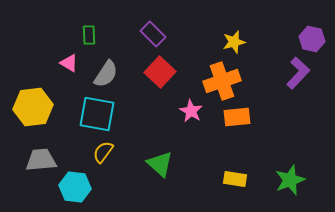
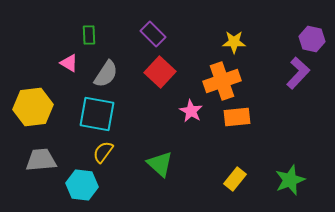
yellow star: rotated 15 degrees clockwise
yellow rectangle: rotated 60 degrees counterclockwise
cyan hexagon: moved 7 px right, 2 px up
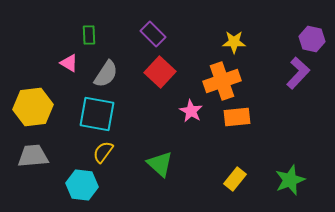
gray trapezoid: moved 8 px left, 4 px up
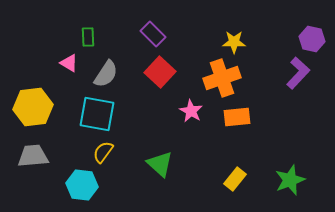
green rectangle: moved 1 px left, 2 px down
orange cross: moved 3 px up
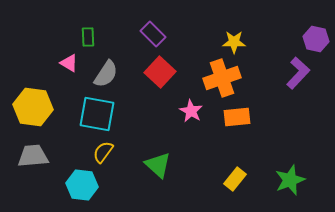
purple hexagon: moved 4 px right
yellow hexagon: rotated 15 degrees clockwise
green triangle: moved 2 px left, 1 px down
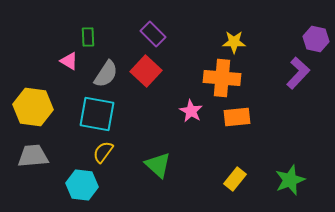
pink triangle: moved 2 px up
red square: moved 14 px left, 1 px up
orange cross: rotated 24 degrees clockwise
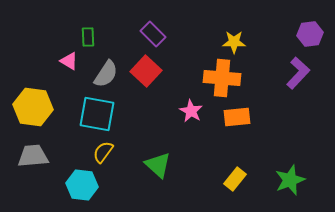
purple hexagon: moved 6 px left, 5 px up; rotated 20 degrees counterclockwise
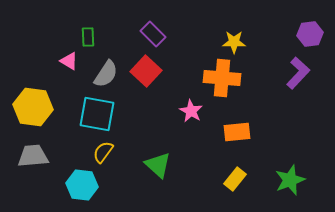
orange rectangle: moved 15 px down
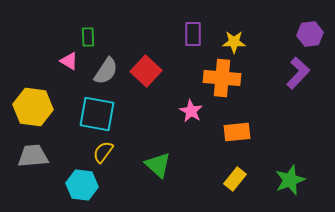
purple rectangle: moved 40 px right; rotated 45 degrees clockwise
gray semicircle: moved 3 px up
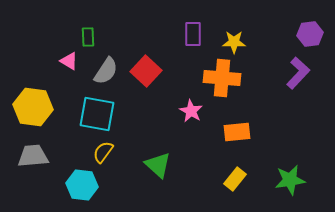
green star: rotated 12 degrees clockwise
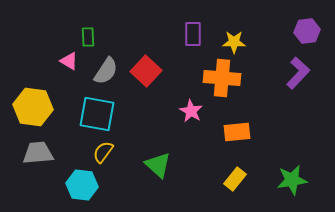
purple hexagon: moved 3 px left, 3 px up
gray trapezoid: moved 5 px right, 3 px up
green star: moved 2 px right
